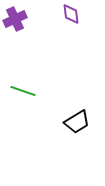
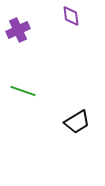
purple diamond: moved 2 px down
purple cross: moved 3 px right, 11 px down
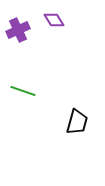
purple diamond: moved 17 px left, 4 px down; rotated 25 degrees counterclockwise
black trapezoid: rotated 44 degrees counterclockwise
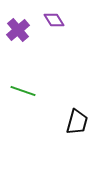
purple cross: rotated 15 degrees counterclockwise
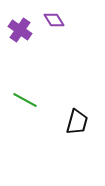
purple cross: moved 2 px right; rotated 15 degrees counterclockwise
green line: moved 2 px right, 9 px down; rotated 10 degrees clockwise
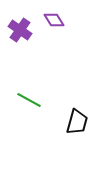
green line: moved 4 px right
